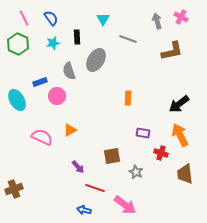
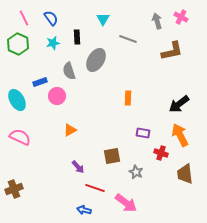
pink semicircle: moved 22 px left
pink arrow: moved 1 px right, 2 px up
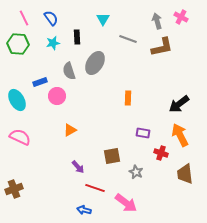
green hexagon: rotated 20 degrees counterclockwise
brown L-shape: moved 10 px left, 4 px up
gray ellipse: moved 1 px left, 3 px down
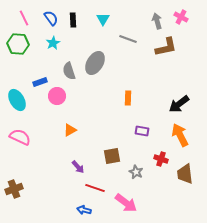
black rectangle: moved 4 px left, 17 px up
cyan star: rotated 16 degrees counterclockwise
brown L-shape: moved 4 px right
purple rectangle: moved 1 px left, 2 px up
red cross: moved 6 px down
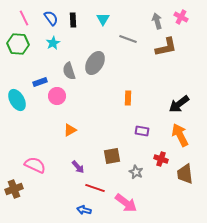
pink semicircle: moved 15 px right, 28 px down
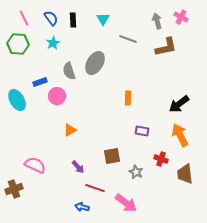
blue arrow: moved 2 px left, 3 px up
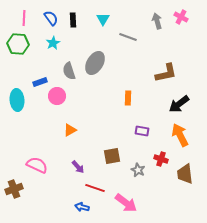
pink line: rotated 28 degrees clockwise
gray line: moved 2 px up
brown L-shape: moved 26 px down
cyan ellipse: rotated 25 degrees clockwise
pink semicircle: moved 2 px right
gray star: moved 2 px right, 2 px up
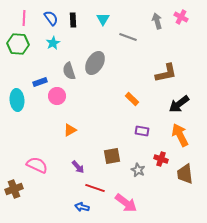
orange rectangle: moved 4 px right, 1 px down; rotated 48 degrees counterclockwise
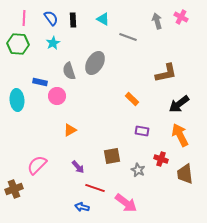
cyan triangle: rotated 32 degrees counterclockwise
blue rectangle: rotated 32 degrees clockwise
pink semicircle: rotated 70 degrees counterclockwise
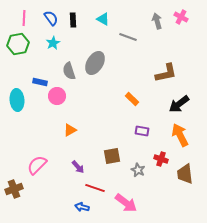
green hexagon: rotated 15 degrees counterclockwise
